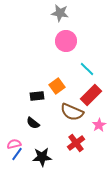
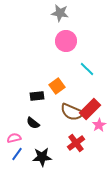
red rectangle: moved 1 px left, 14 px down
pink semicircle: moved 6 px up
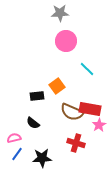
gray star: rotated 12 degrees counterclockwise
red rectangle: rotated 55 degrees clockwise
red cross: rotated 36 degrees counterclockwise
black star: moved 1 px down
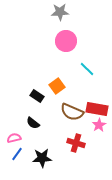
gray star: moved 1 px up
black rectangle: rotated 40 degrees clockwise
red rectangle: moved 7 px right
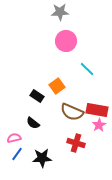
red rectangle: moved 1 px down
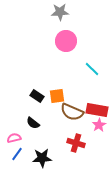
cyan line: moved 5 px right
orange square: moved 10 px down; rotated 28 degrees clockwise
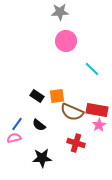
black semicircle: moved 6 px right, 2 px down
blue line: moved 30 px up
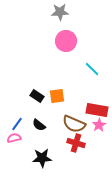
brown semicircle: moved 2 px right, 12 px down
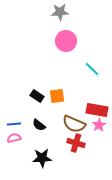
blue line: moved 3 px left; rotated 48 degrees clockwise
